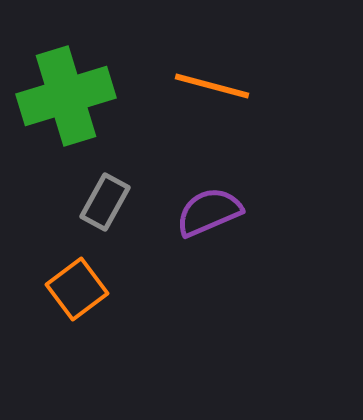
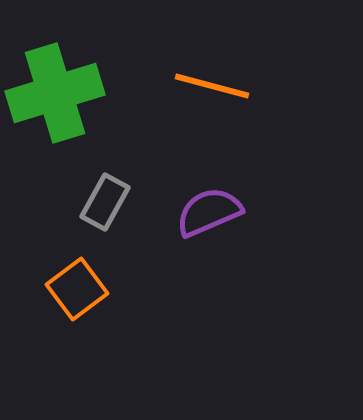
green cross: moved 11 px left, 3 px up
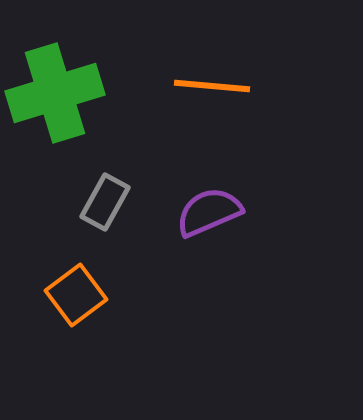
orange line: rotated 10 degrees counterclockwise
orange square: moved 1 px left, 6 px down
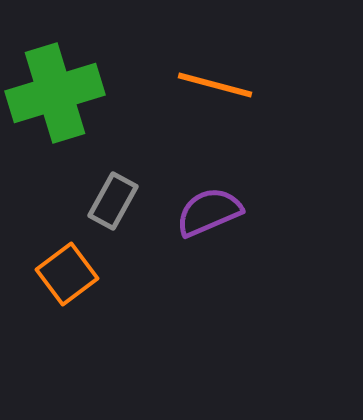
orange line: moved 3 px right, 1 px up; rotated 10 degrees clockwise
gray rectangle: moved 8 px right, 1 px up
orange square: moved 9 px left, 21 px up
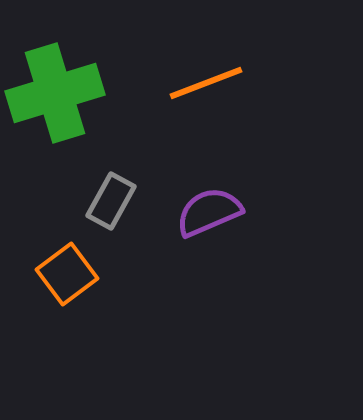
orange line: moved 9 px left, 2 px up; rotated 36 degrees counterclockwise
gray rectangle: moved 2 px left
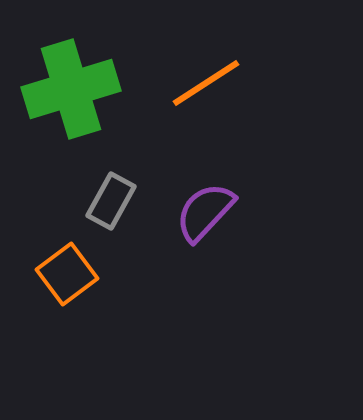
orange line: rotated 12 degrees counterclockwise
green cross: moved 16 px right, 4 px up
purple semicircle: moved 4 px left; rotated 24 degrees counterclockwise
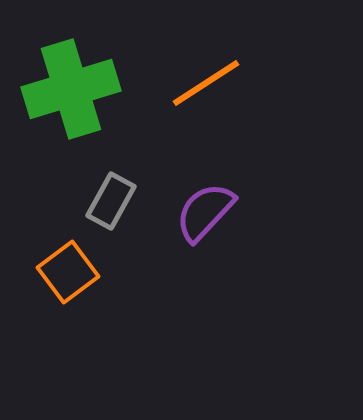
orange square: moved 1 px right, 2 px up
